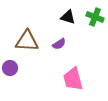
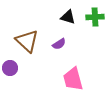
green cross: rotated 24 degrees counterclockwise
brown triangle: rotated 40 degrees clockwise
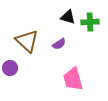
green cross: moved 5 px left, 5 px down
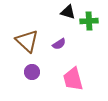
black triangle: moved 5 px up
green cross: moved 1 px left, 1 px up
purple circle: moved 22 px right, 4 px down
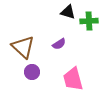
brown triangle: moved 4 px left, 6 px down
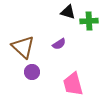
pink trapezoid: moved 5 px down
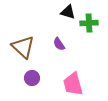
green cross: moved 2 px down
purple semicircle: rotated 88 degrees clockwise
purple circle: moved 6 px down
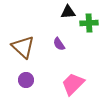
black triangle: rotated 21 degrees counterclockwise
purple circle: moved 6 px left, 2 px down
pink trapezoid: rotated 60 degrees clockwise
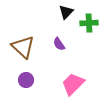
black triangle: moved 2 px left; rotated 42 degrees counterclockwise
